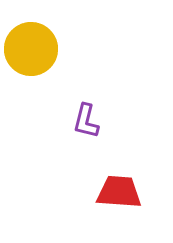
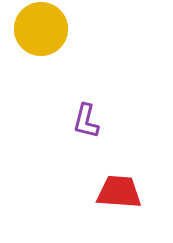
yellow circle: moved 10 px right, 20 px up
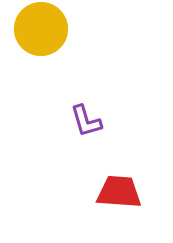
purple L-shape: rotated 30 degrees counterclockwise
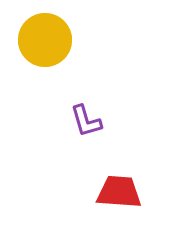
yellow circle: moved 4 px right, 11 px down
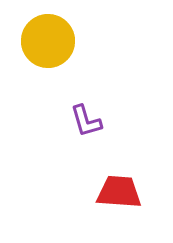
yellow circle: moved 3 px right, 1 px down
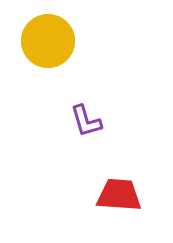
red trapezoid: moved 3 px down
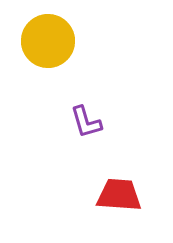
purple L-shape: moved 1 px down
